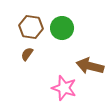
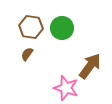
brown arrow: rotated 112 degrees clockwise
pink star: moved 2 px right
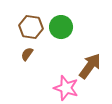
green circle: moved 1 px left, 1 px up
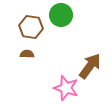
green circle: moved 12 px up
brown semicircle: rotated 56 degrees clockwise
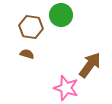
brown semicircle: rotated 16 degrees clockwise
brown arrow: moved 1 px up
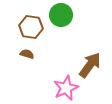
pink star: rotated 30 degrees clockwise
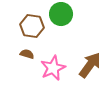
green circle: moved 1 px up
brown hexagon: moved 1 px right, 1 px up
pink star: moved 13 px left, 20 px up
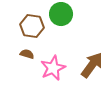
brown arrow: moved 2 px right
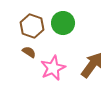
green circle: moved 2 px right, 9 px down
brown hexagon: rotated 10 degrees clockwise
brown semicircle: moved 2 px right, 2 px up; rotated 16 degrees clockwise
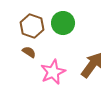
pink star: moved 4 px down
